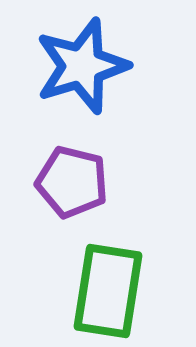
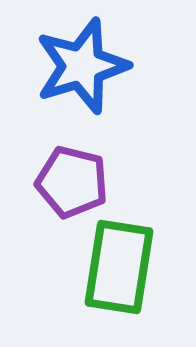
green rectangle: moved 11 px right, 24 px up
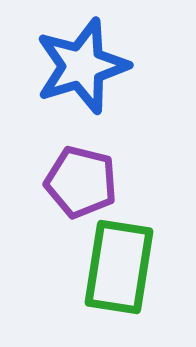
purple pentagon: moved 9 px right
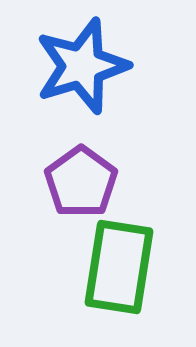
purple pentagon: rotated 22 degrees clockwise
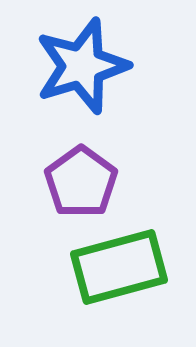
green rectangle: rotated 66 degrees clockwise
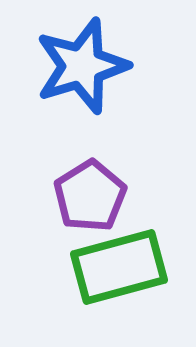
purple pentagon: moved 9 px right, 14 px down; rotated 4 degrees clockwise
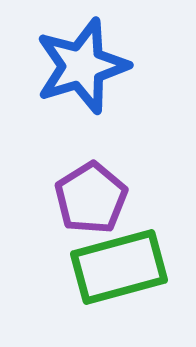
purple pentagon: moved 1 px right, 2 px down
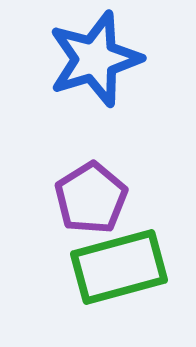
blue star: moved 13 px right, 7 px up
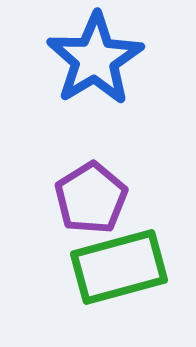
blue star: rotated 14 degrees counterclockwise
